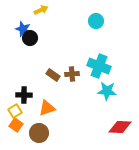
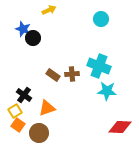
yellow arrow: moved 8 px right
cyan circle: moved 5 px right, 2 px up
black circle: moved 3 px right
black cross: rotated 35 degrees clockwise
orange square: moved 2 px right
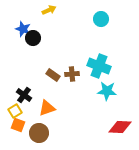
orange square: rotated 16 degrees counterclockwise
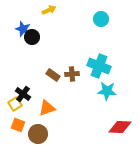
black circle: moved 1 px left, 1 px up
black cross: moved 1 px left, 1 px up
yellow square: moved 7 px up
brown circle: moved 1 px left, 1 px down
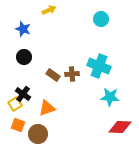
black circle: moved 8 px left, 20 px down
cyan star: moved 3 px right, 6 px down
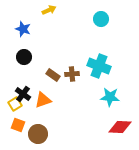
orange triangle: moved 4 px left, 8 px up
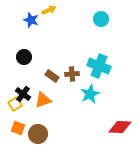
blue star: moved 8 px right, 9 px up
brown rectangle: moved 1 px left, 1 px down
cyan star: moved 20 px left, 3 px up; rotated 30 degrees counterclockwise
orange square: moved 3 px down
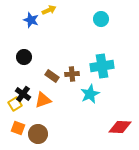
cyan cross: moved 3 px right; rotated 30 degrees counterclockwise
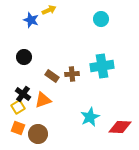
cyan star: moved 23 px down
yellow square: moved 3 px right, 3 px down
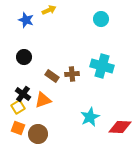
blue star: moved 5 px left
cyan cross: rotated 25 degrees clockwise
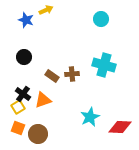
yellow arrow: moved 3 px left
cyan cross: moved 2 px right, 1 px up
